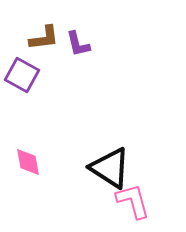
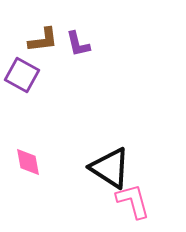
brown L-shape: moved 1 px left, 2 px down
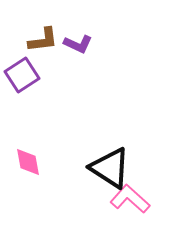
purple L-shape: rotated 52 degrees counterclockwise
purple square: rotated 28 degrees clockwise
pink L-shape: moved 3 px left, 2 px up; rotated 33 degrees counterclockwise
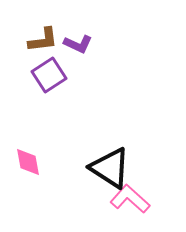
purple square: moved 27 px right
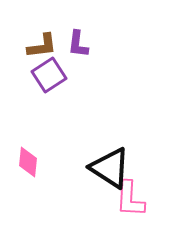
brown L-shape: moved 1 px left, 6 px down
purple L-shape: rotated 72 degrees clockwise
pink diamond: rotated 16 degrees clockwise
pink L-shape: rotated 129 degrees counterclockwise
